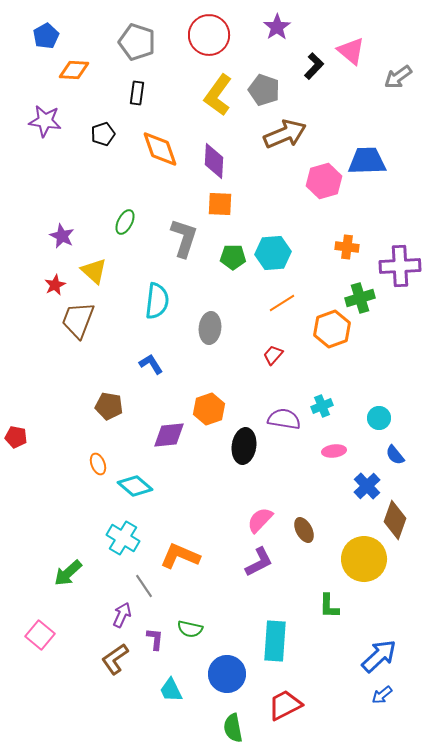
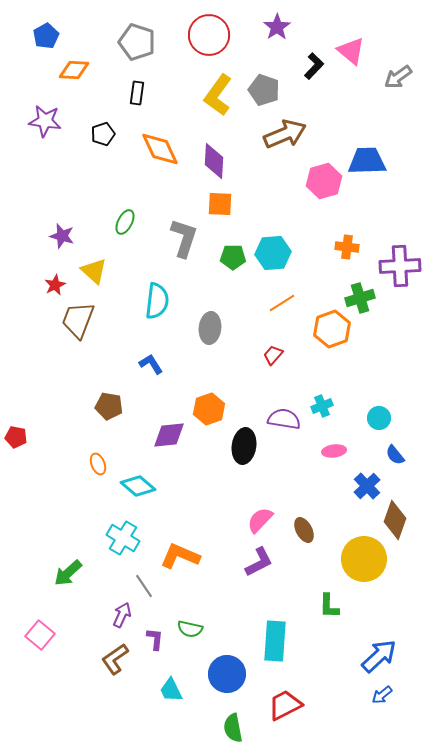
orange diamond at (160, 149): rotated 6 degrees counterclockwise
purple star at (62, 236): rotated 10 degrees counterclockwise
cyan diamond at (135, 486): moved 3 px right
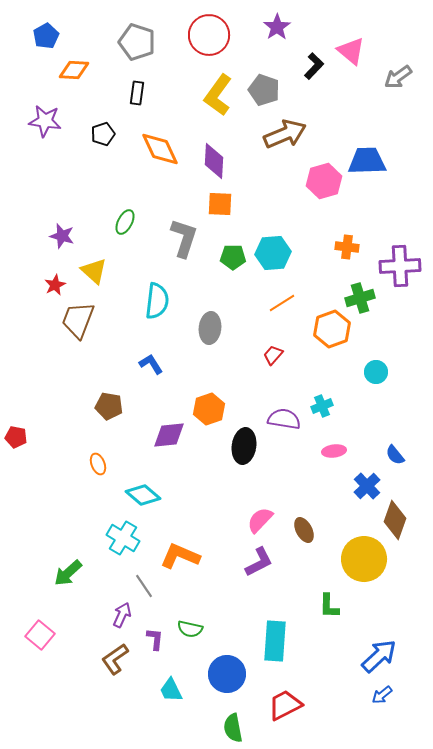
cyan circle at (379, 418): moved 3 px left, 46 px up
cyan diamond at (138, 486): moved 5 px right, 9 px down
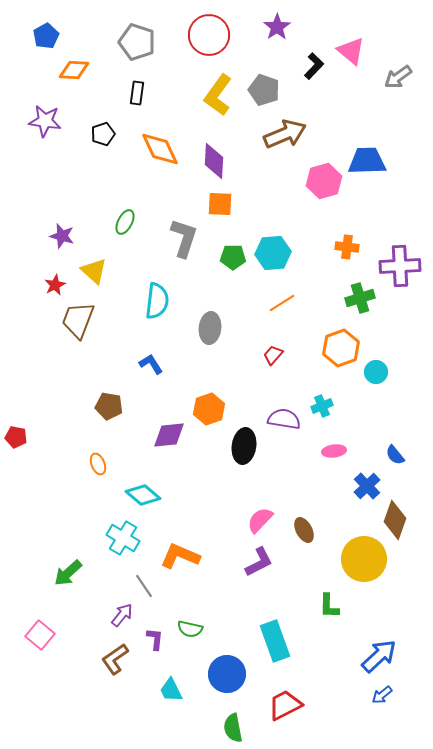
orange hexagon at (332, 329): moved 9 px right, 19 px down
purple arrow at (122, 615): rotated 15 degrees clockwise
cyan rectangle at (275, 641): rotated 24 degrees counterclockwise
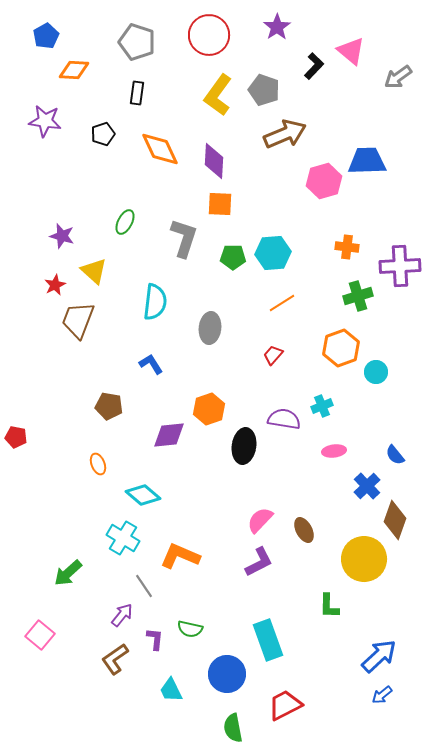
green cross at (360, 298): moved 2 px left, 2 px up
cyan semicircle at (157, 301): moved 2 px left, 1 px down
cyan rectangle at (275, 641): moved 7 px left, 1 px up
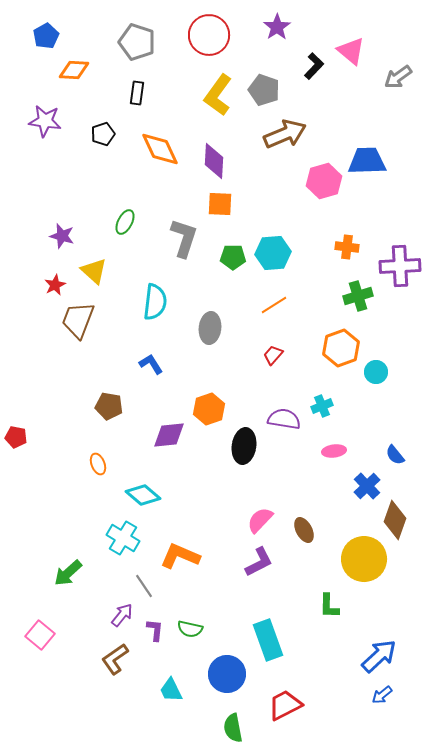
orange line at (282, 303): moved 8 px left, 2 px down
purple L-shape at (155, 639): moved 9 px up
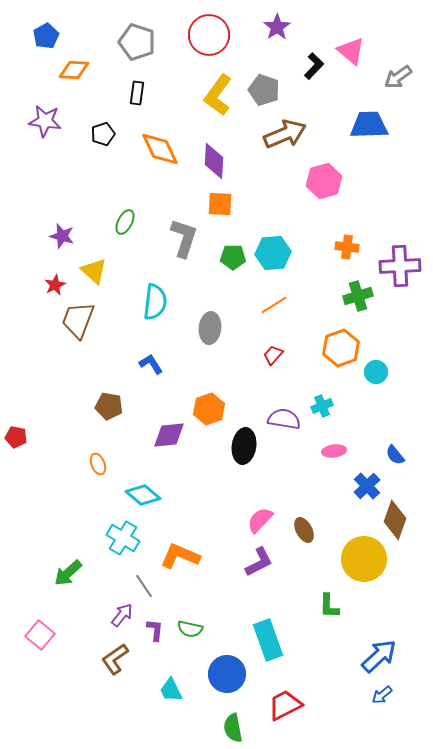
blue trapezoid at (367, 161): moved 2 px right, 36 px up
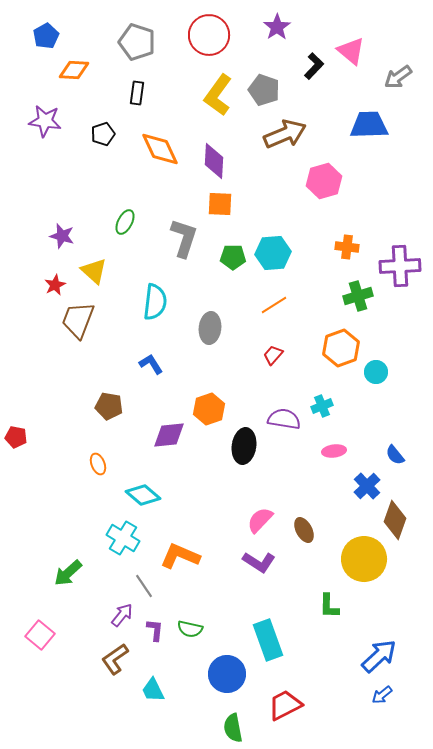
purple L-shape at (259, 562): rotated 60 degrees clockwise
cyan trapezoid at (171, 690): moved 18 px left
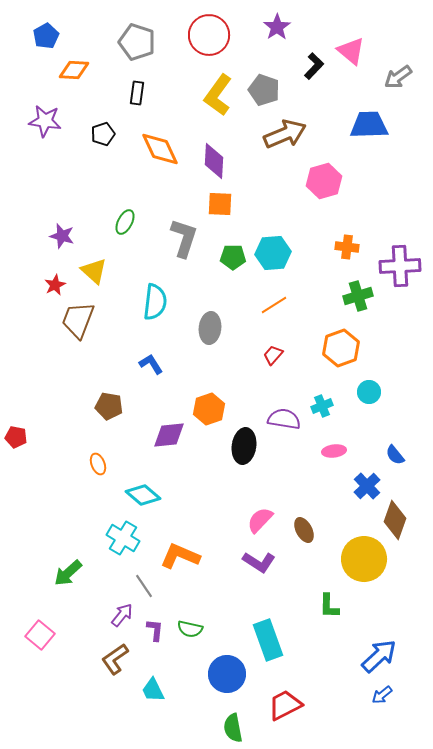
cyan circle at (376, 372): moved 7 px left, 20 px down
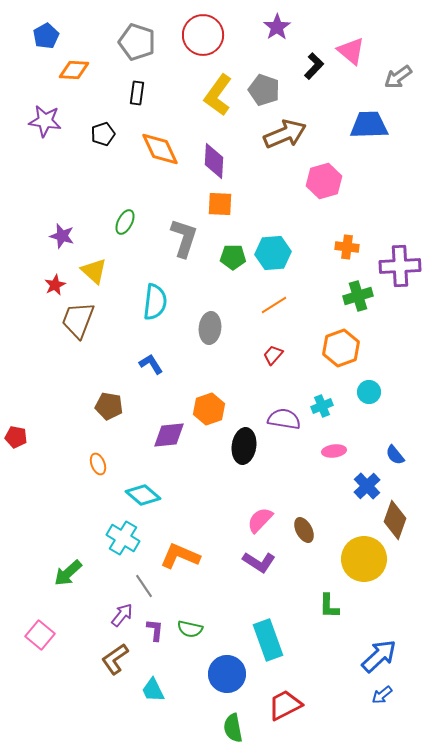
red circle at (209, 35): moved 6 px left
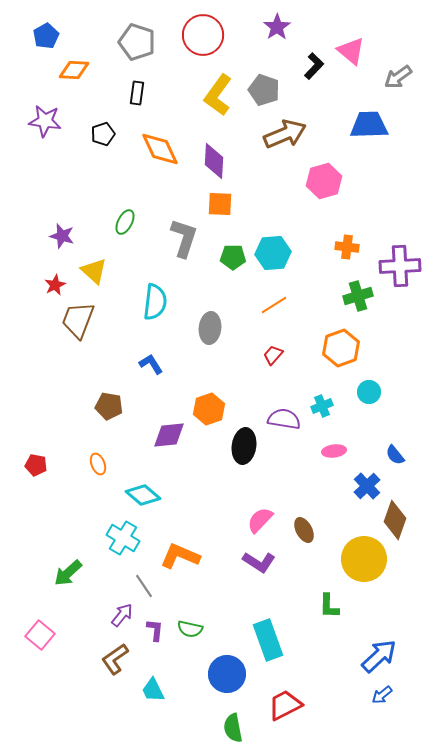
red pentagon at (16, 437): moved 20 px right, 28 px down
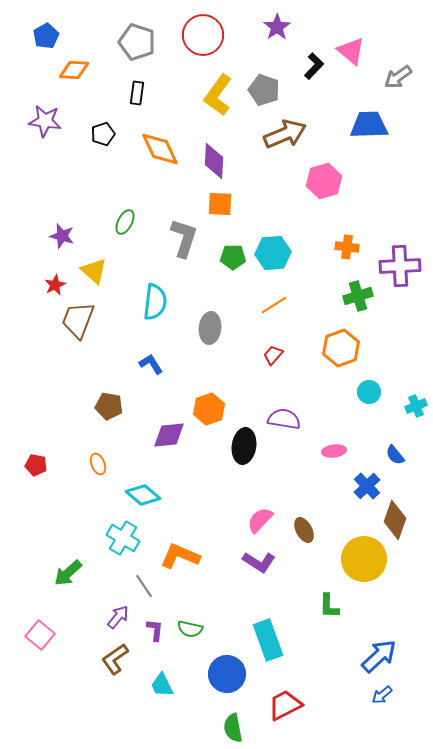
cyan cross at (322, 406): moved 94 px right
purple arrow at (122, 615): moved 4 px left, 2 px down
cyan trapezoid at (153, 690): moved 9 px right, 5 px up
